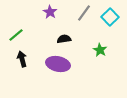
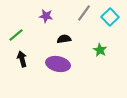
purple star: moved 4 px left, 4 px down; rotated 24 degrees counterclockwise
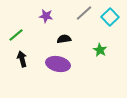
gray line: rotated 12 degrees clockwise
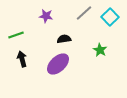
green line: rotated 21 degrees clockwise
purple ellipse: rotated 55 degrees counterclockwise
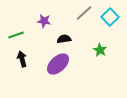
purple star: moved 2 px left, 5 px down
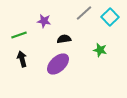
green line: moved 3 px right
green star: rotated 16 degrees counterclockwise
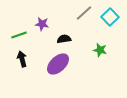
purple star: moved 2 px left, 3 px down
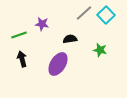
cyan square: moved 4 px left, 2 px up
black semicircle: moved 6 px right
purple ellipse: rotated 15 degrees counterclockwise
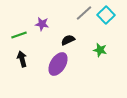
black semicircle: moved 2 px left, 1 px down; rotated 16 degrees counterclockwise
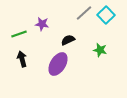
green line: moved 1 px up
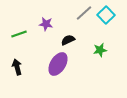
purple star: moved 4 px right
green star: rotated 24 degrees counterclockwise
black arrow: moved 5 px left, 8 px down
